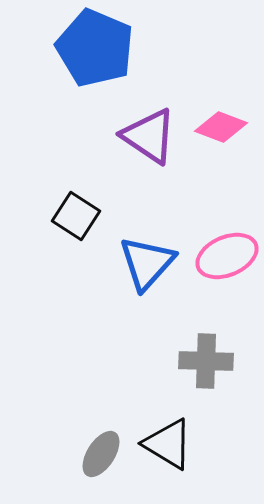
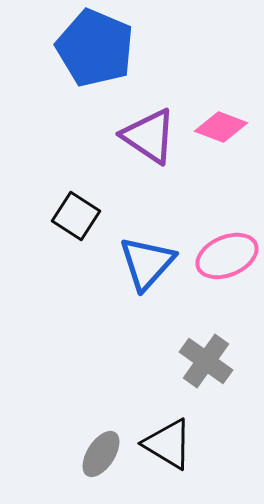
gray cross: rotated 34 degrees clockwise
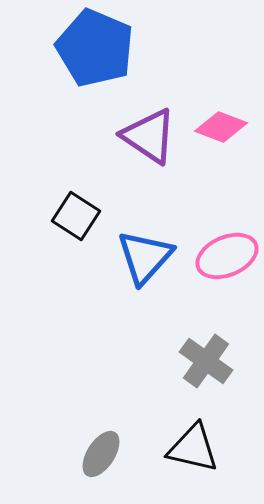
blue triangle: moved 2 px left, 6 px up
black triangle: moved 25 px right, 4 px down; rotated 18 degrees counterclockwise
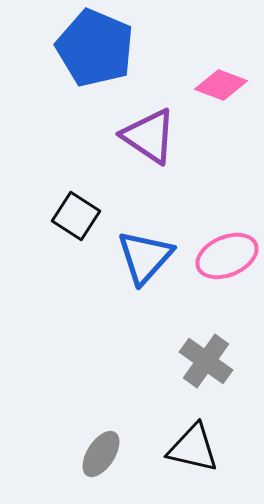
pink diamond: moved 42 px up
